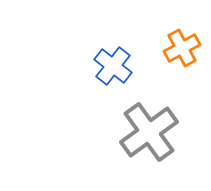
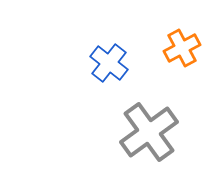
blue cross: moved 4 px left, 3 px up
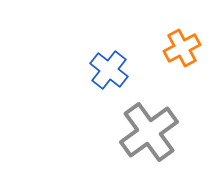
blue cross: moved 7 px down
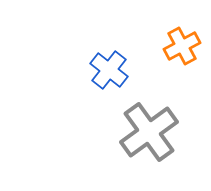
orange cross: moved 2 px up
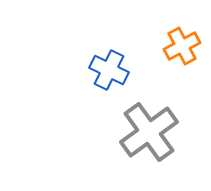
blue cross: rotated 12 degrees counterclockwise
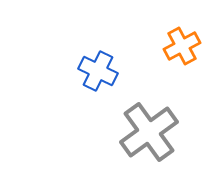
blue cross: moved 11 px left, 1 px down
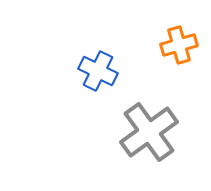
orange cross: moved 3 px left, 1 px up; rotated 12 degrees clockwise
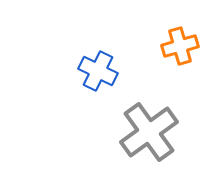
orange cross: moved 1 px right, 1 px down
